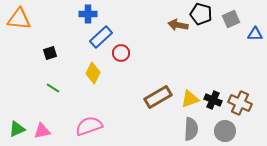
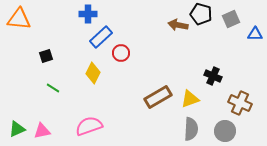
black square: moved 4 px left, 3 px down
black cross: moved 24 px up
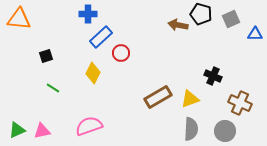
green triangle: moved 1 px down
